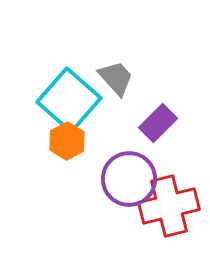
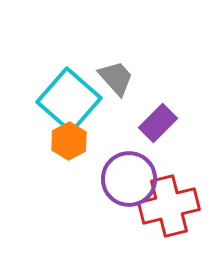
orange hexagon: moved 2 px right
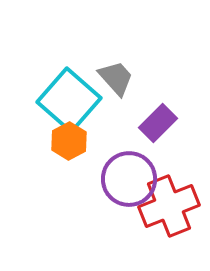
red cross: rotated 8 degrees counterclockwise
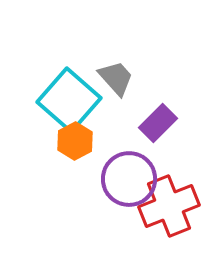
orange hexagon: moved 6 px right
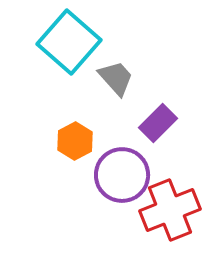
cyan square: moved 58 px up
purple circle: moved 7 px left, 4 px up
red cross: moved 1 px right, 4 px down
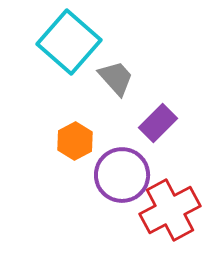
red cross: rotated 6 degrees counterclockwise
